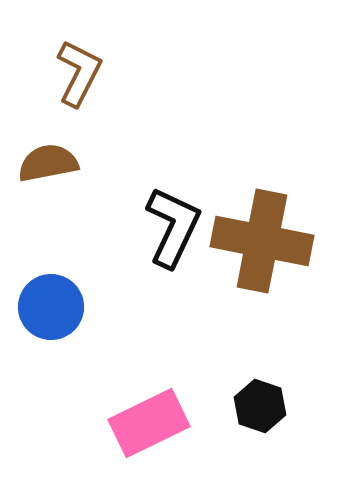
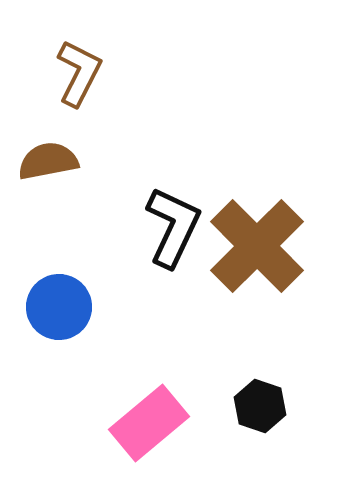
brown semicircle: moved 2 px up
brown cross: moved 5 px left, 5 px down; rotated 34 degrees clockwise
blue circle: moved 8 px right
pink rectangle: rotated 14 degrees counterclockwise
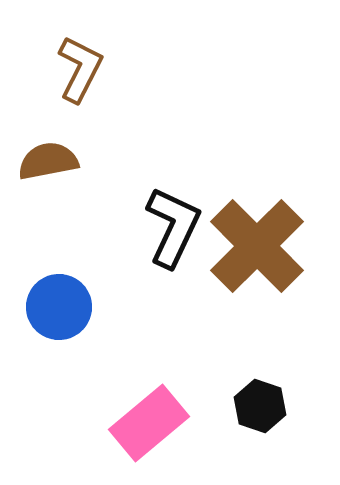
brown L-shape: moved 1 px right, 4 px up
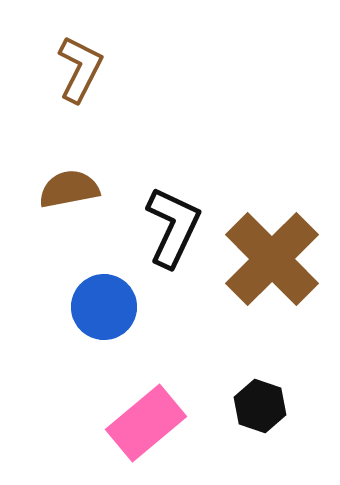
brown semicircle: moved 21 px right, 28 px down
brown cross: moved 15 px right, 13 px down
blue circle: moved 45 px right
pink rectangle: moved 3 px left
